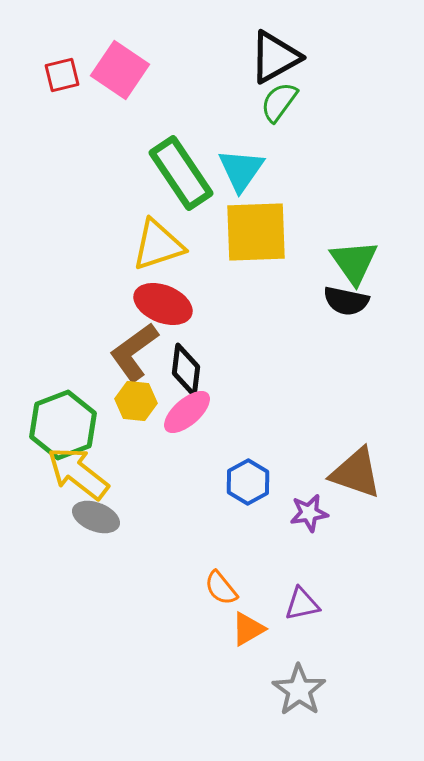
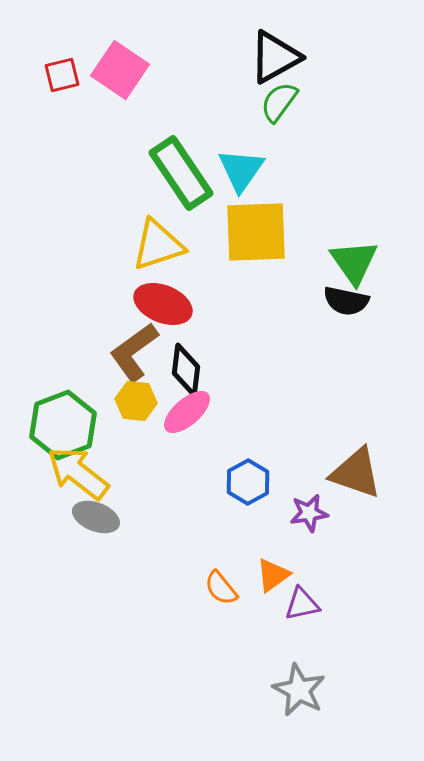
orange triangle: moved 25 px right, 54 px up; rotated 6 degrees counterclockwise
gray star: rotated 8 degrees counterclockwise
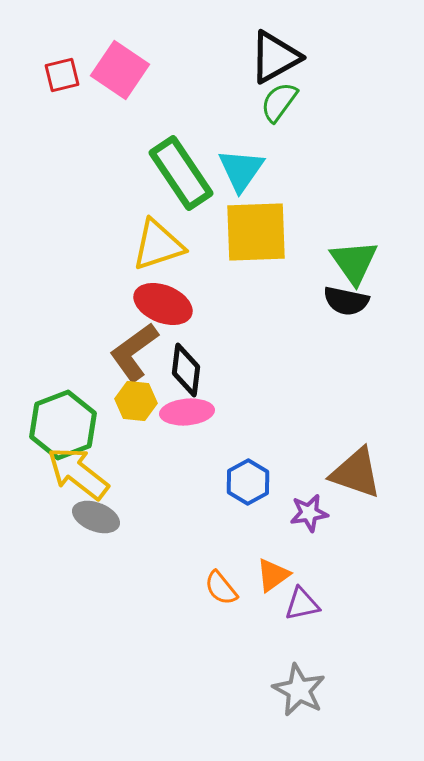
pink ellipse: rotated 36 degrees clockwise
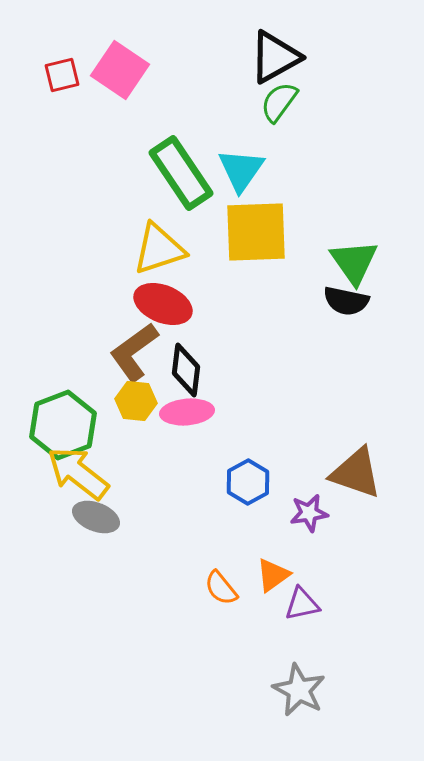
yellow triangle: moved 1 px right, 4 px down
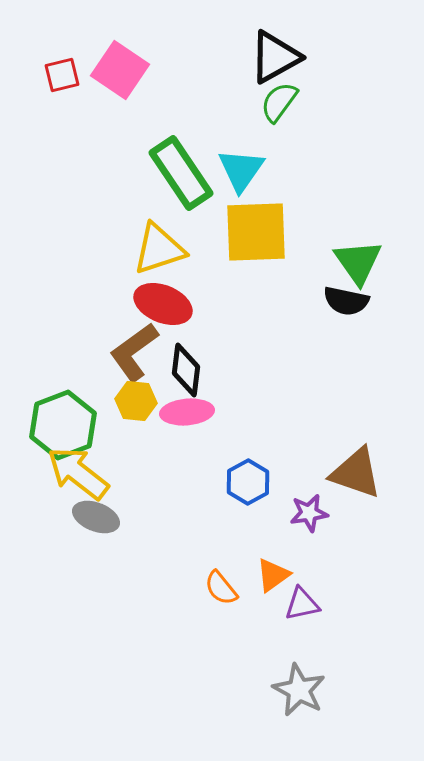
green triangle: moved 4 px right
